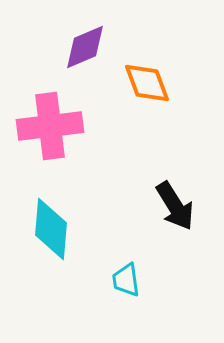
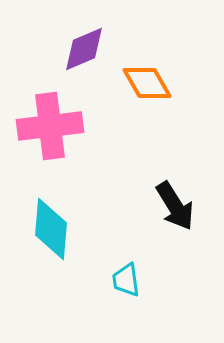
purple diamond: moved 1 px left, 2 px down
orange diamond: rotated 9 degrees counterclockwise
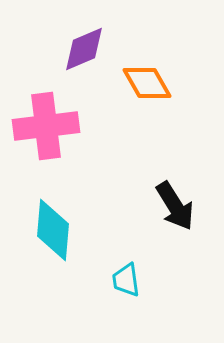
pink cross: moved 4 px left
cyan diamond: moved 2 px right, 1 px down
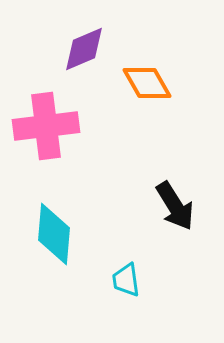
cyan diamond: moved 1 px right, 4 px down
